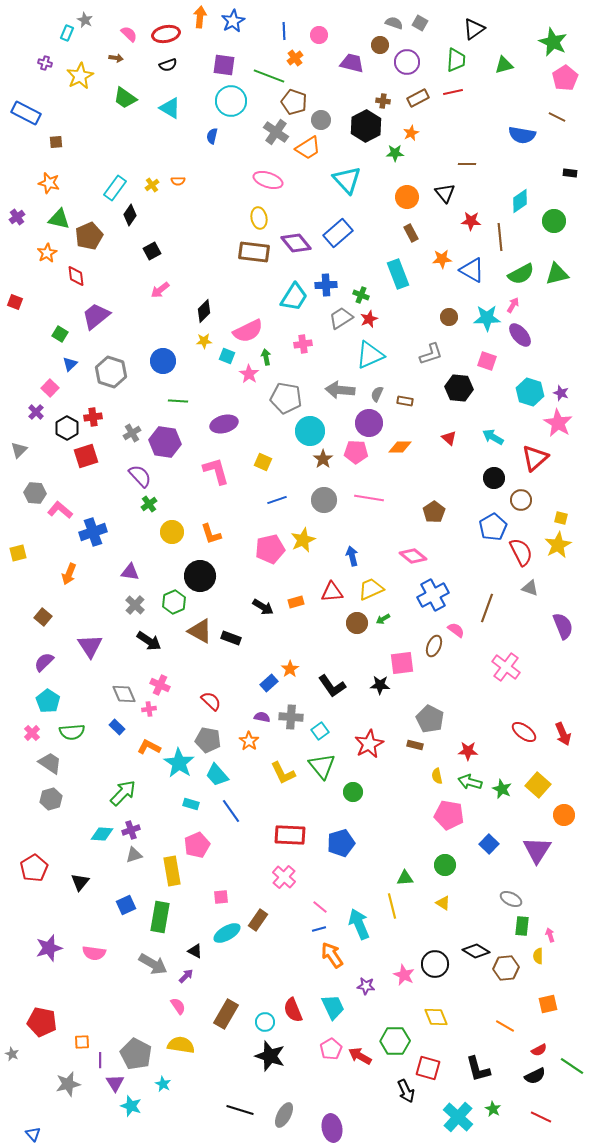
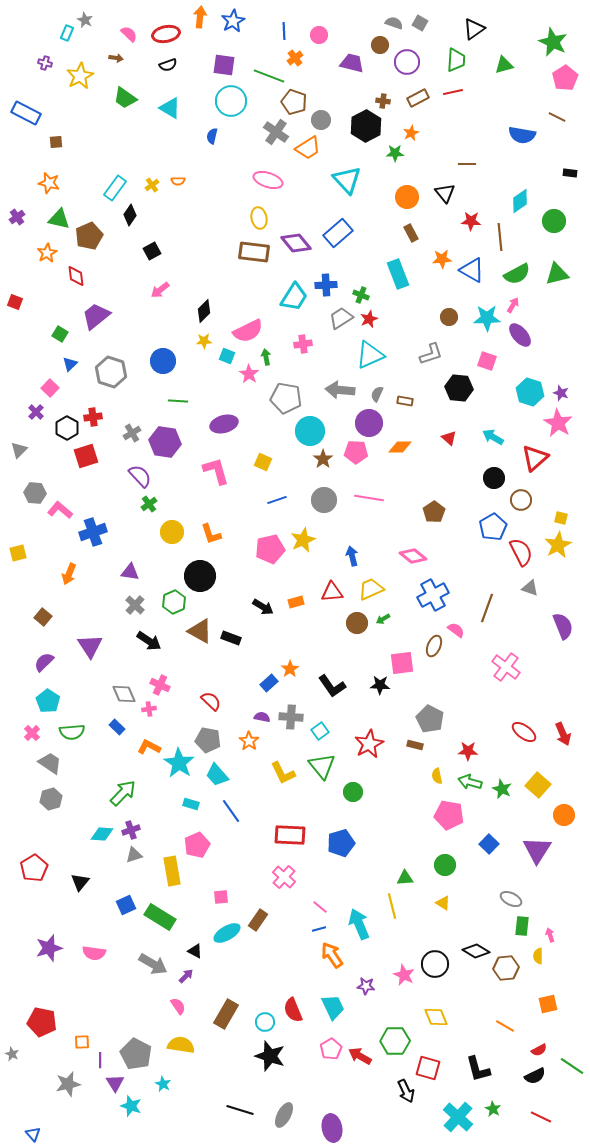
green semicircle at (521, 274): moved 4 px left
green rectangle at (160, 917): rotated 68 degrees counterclockwise
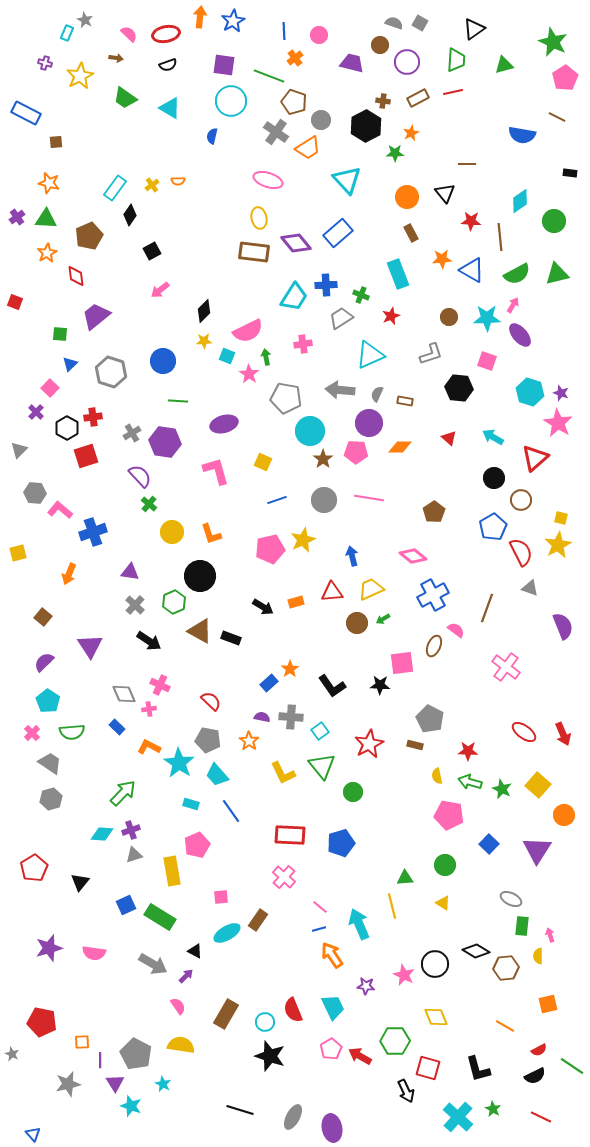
green triangle at (59, 219): moved 13 px left; rotated 10 degrees counterclockwise
red star at (369, 319): moved 22 px right, 3 px up
green square at (60, 334): rotated 28 degrees counterclockwise
green cross at (149, 504): rotated 14 degrees counterclockwise
gray ellipse at (284, 1115): moved 9 px right, 2 px down
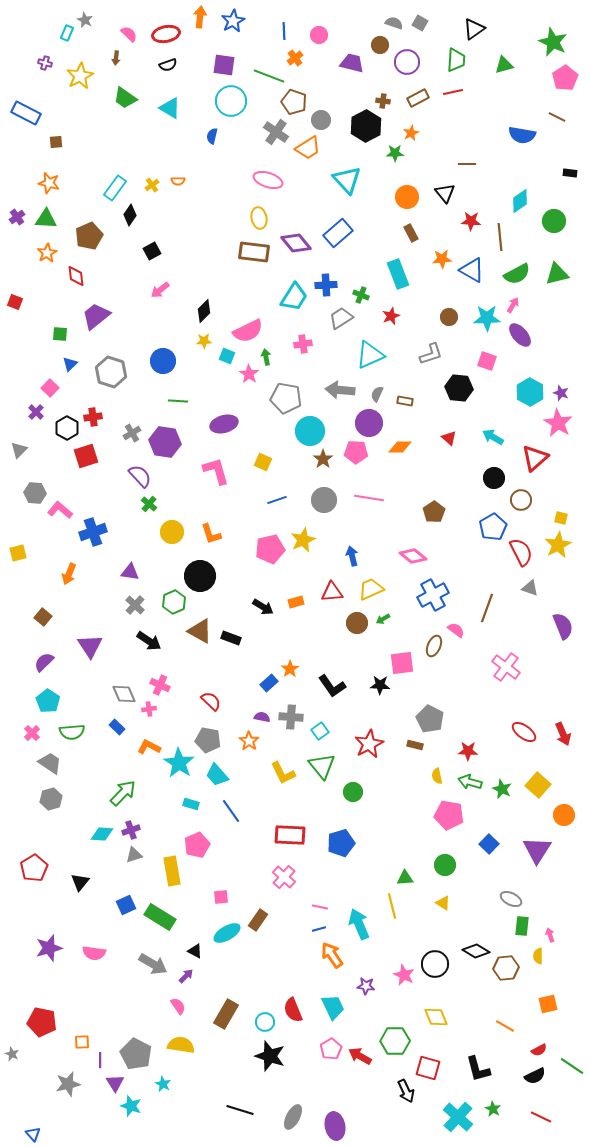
brown arrow at (116, 58): rotated 88 degrees clockwise
cyan hexagon at (530, 392): rotated 12 degrees clockwise
pink line at (320, 907): rotated 28 degrees counterclockwise
purple ellipse at (332, 1128): moved 3 px right, 2 px up
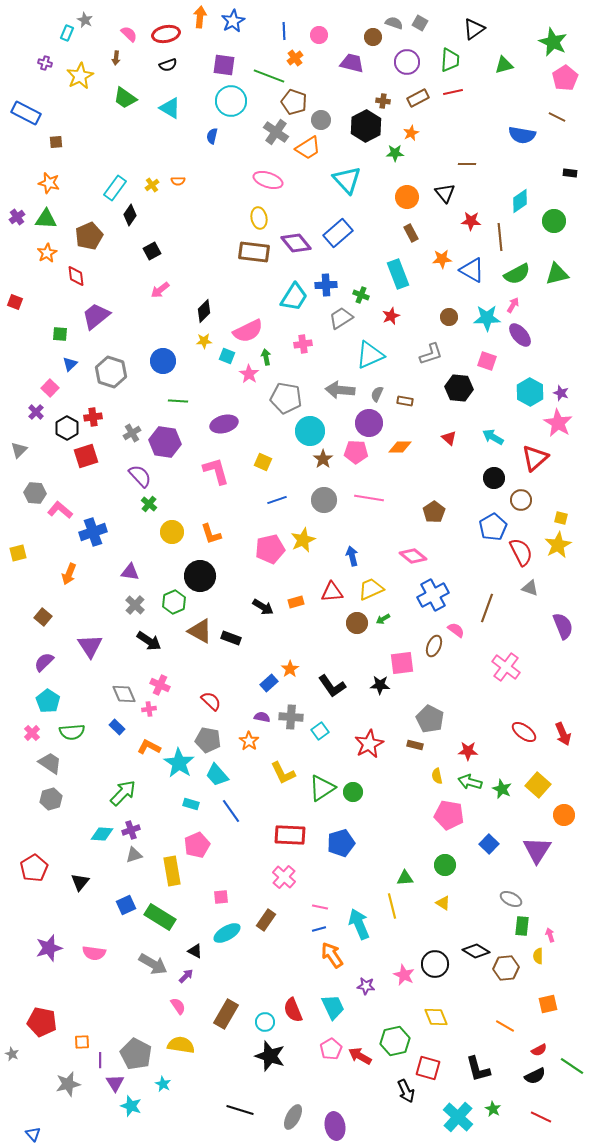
brown circle at (380, 45): moved 7 px left, 8 px up
green trapezoid at (456, 60): moved 6 px left
green triangle at (322, 766): moved 22 px down; rotated 36 degrees clockwise
brown rectangle at (258, 920): moved 8 px right
green hexagon at (395, 1041): rotated 12 degrees counterclockwise
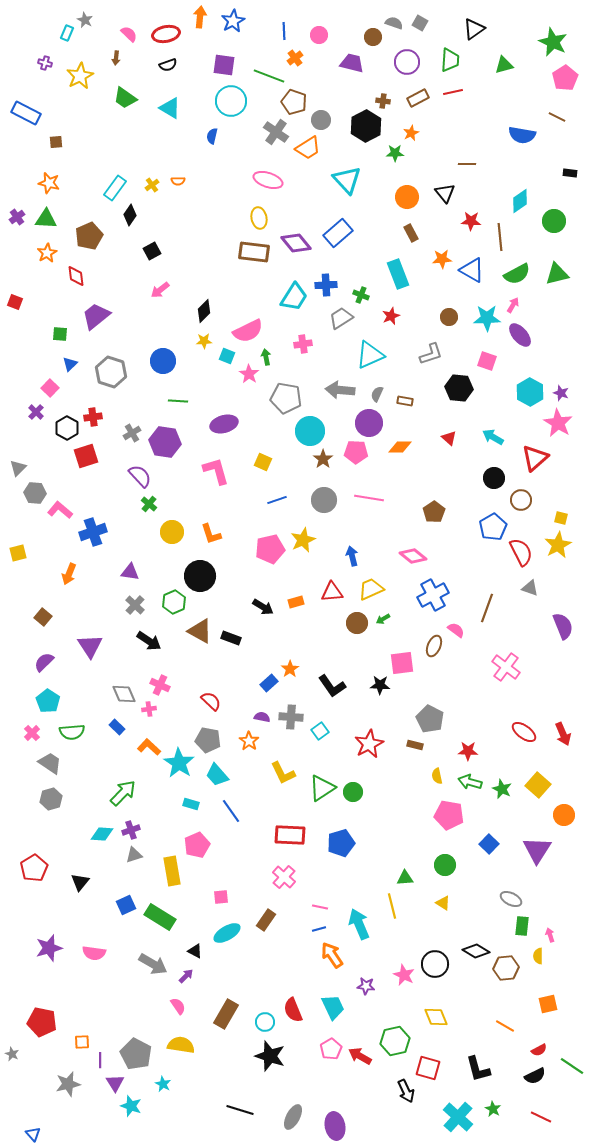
gray triangle at (19, 450): moved 1 px left, 18 px down
orange L-shape at (149, 747): rotated 15 degrees clockwise
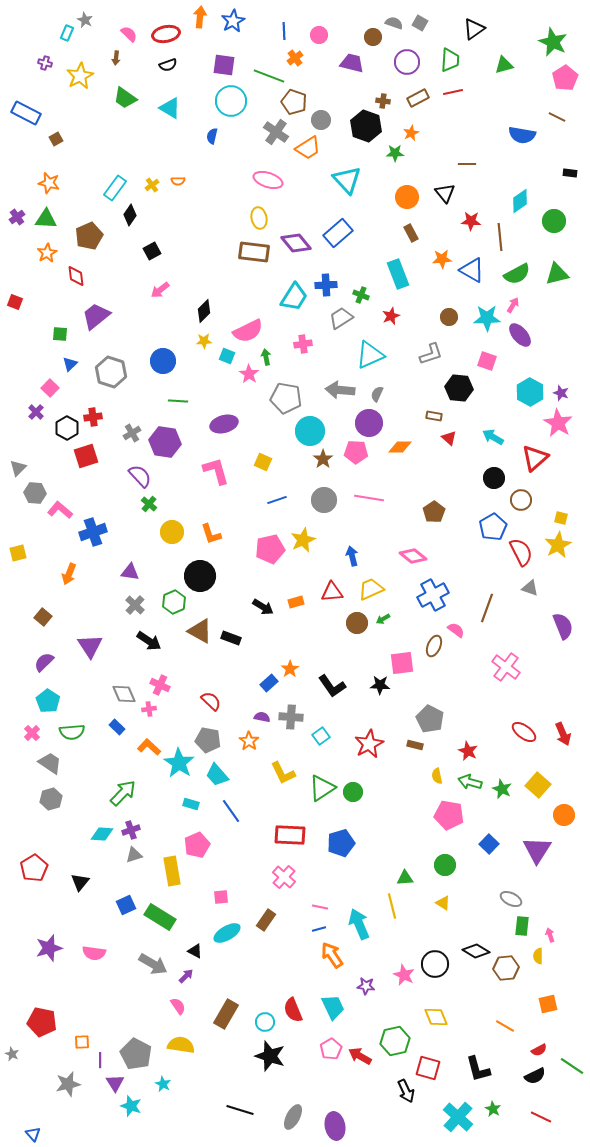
black hexagon at (366, 126): rotated 12 degrees counterclockwise
brown square at (56, 142): moved 3 px up; rotated 24 degrees counterclockwise
brown rectangle at (405, 401): moved 29 px right, 15 px down
cyan square at (320, 731): moved 1 px right, 5 px down
red star at (468, 751): rotated 24 degrees clockwise
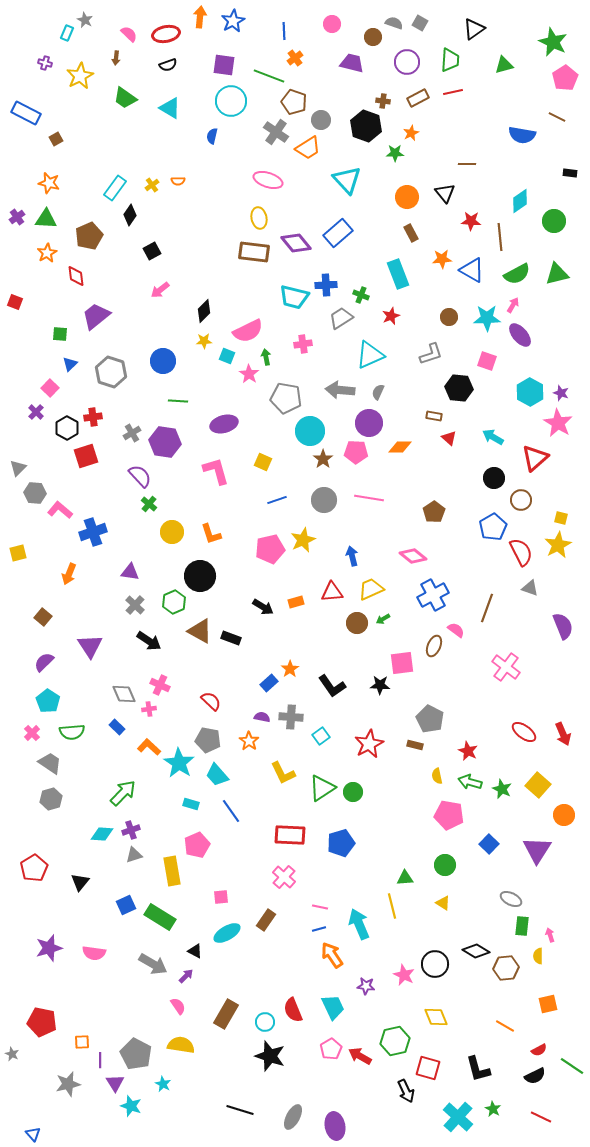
pink circle at (319, 35): moved 13 px right, 11 px up
cyan trapezoid at (294, 297): rotated 72 degrees clockwise
gray semicircle at (377, 394): moved 1 px right, 2 px up
